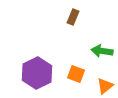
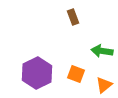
brown rectangle: rotated 42 degrees counterclockwise
orange triangle: moved 1 px left, 1 px up
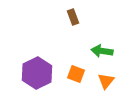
orange triangle: moved 2 px right, 4 px up; rotated 12 degrees counterclockwise
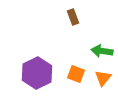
orange triangle: moved 3 px left, 3 px up
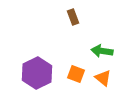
orange triangle: rotated 30 degrees counterclockwise
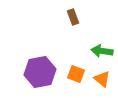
purple hexagon: moved 3 px right, 1 px up; rotated 16 degrees clockwise
orange triangle: moved 1 px left, 1 px down
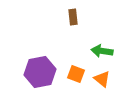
brown rectangle: rotated 14 degrees clockwise
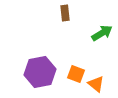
brown rectangle: moved 8 px left, 4 px up
green arrow: moved 18 px up; rotated 140 degrees clockwise
orange triangle: moved 6 px left, 5 px down
